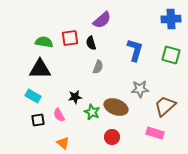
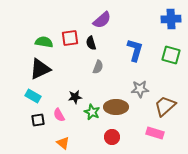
black triangle: rotated 25 degrees counterclockwise
brown ellipse: rotated 20 degrees counterclockwise
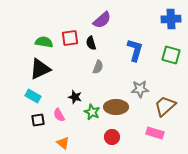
black star: rotated 24 degrees clockwise
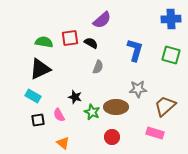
black semicircle: rotated 136 degrees clockwise
gray star: moved 2 px left
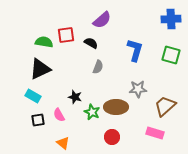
red square: moved 4 px left, 3 px up
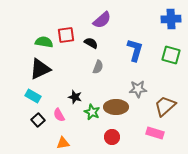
black square: rotated 32 degrees counterclockwise
orange triangle: rotated 48 degrees counterclockwise
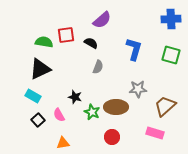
blue L-shape: moved 1 px left, 1 px up
